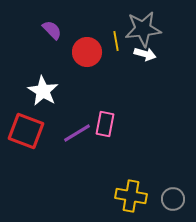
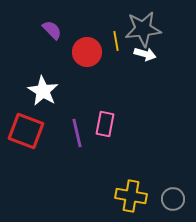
purple line: rotated 72 degrees counterclockwise
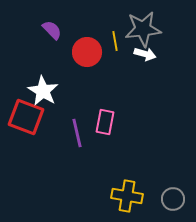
yellow line: moved 1 px left
pink rectangle: moved 2 px up
red square: moved 14 px up
yellow cross: moved 4 px left
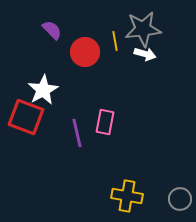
red circle: moved 2 px left
white star: moved 1 px up; rotated 12 degrees clockwise
gray circle: moved 7 px right
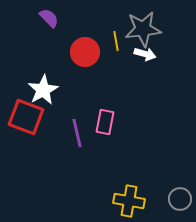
purple semicircle: moved 3 px left, 12 px up
yellow line: moved 1 px right
yellow cross: moved 2 px right, 5 px down
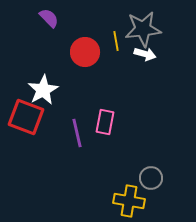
gray circle: moved 29 px left, 21 px up
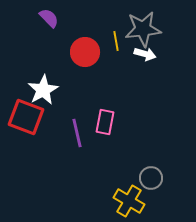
yellow cross: rotated 20 degrees clockwise
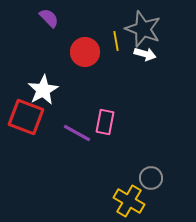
gray star: rotated 27 degrees clockwise
purple line: rotated 48 degrees counterclockwise
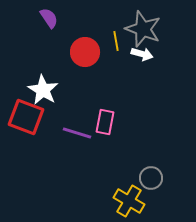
purple semicircle: rotated 10 degrees clockwise
white arrow: moved 3 px left
white star: rotated 12 degrees counterclockwise
purple line: rotated 12 degrees counterclockwise
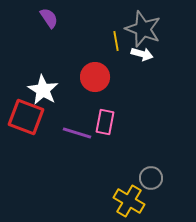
red circle: moved 10 px right, 25 px down
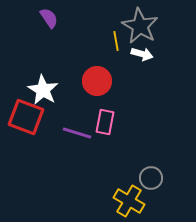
gray star: moved 3 px left, 3 px up; rotated 9 degrees clockwise
red circle: moved 2 px right, 4 px down
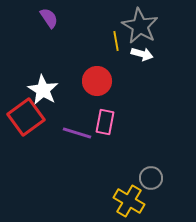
red square: rotated 33 degrees clockwise
